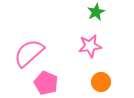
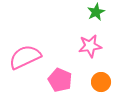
pink semicircle: moved 4 px left, 4 px down; rotated 16 degrees clockwise
pink pentagon: moved 14 px right, 3 px up
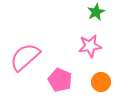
pink semicircle: rotated 16 degrees counterclockwise
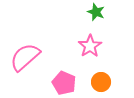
green star: rotated 24 degrees counterclockwise
pink star: rotated 25 degrees counterclockwise
pink pentagon: moved 4 px right, 3 px down
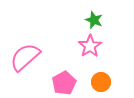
green star: moved 2 px left, 8 px down
pink pentagon: rotated 20 degrees clockwise
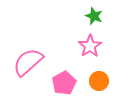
green star: moved 4 px up
pink semicircle: moved 3 px right, 5 px down
orange circle: moved 2 px left, 1 px up
